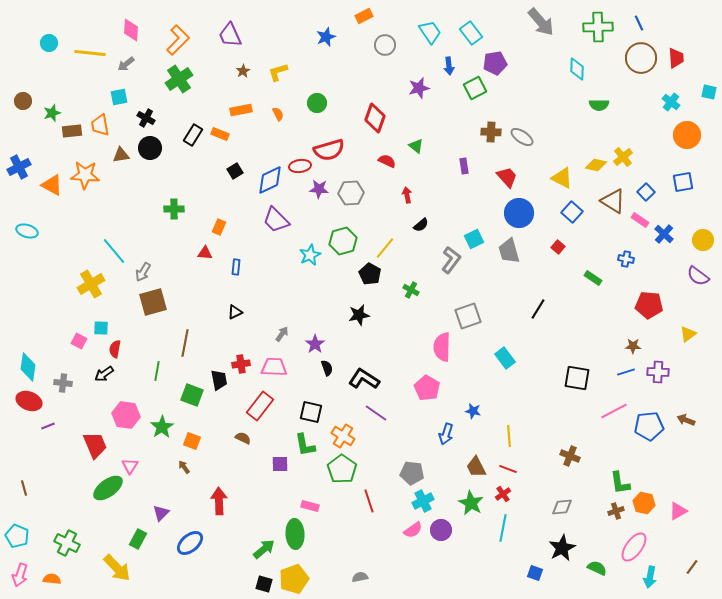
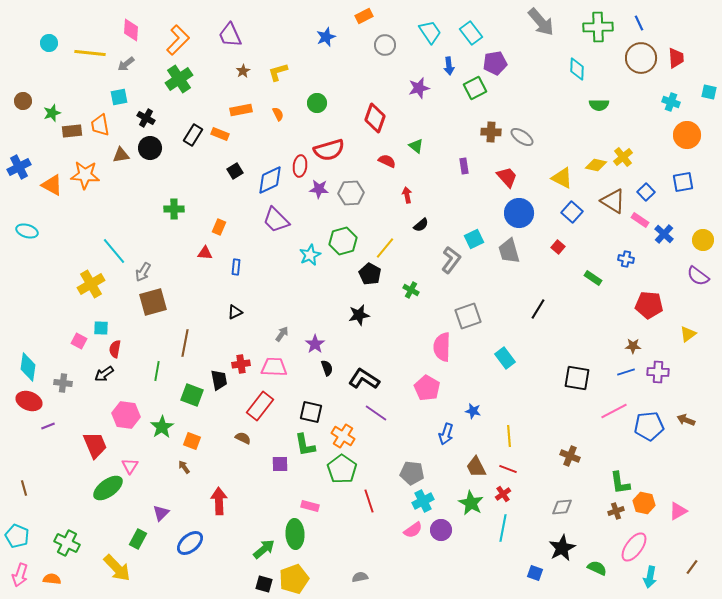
cyan cross at (671, 102): rotated 18 degrees counterclockwise
red ellipse at (300, 166): rotated 75 degrees counterclockwise
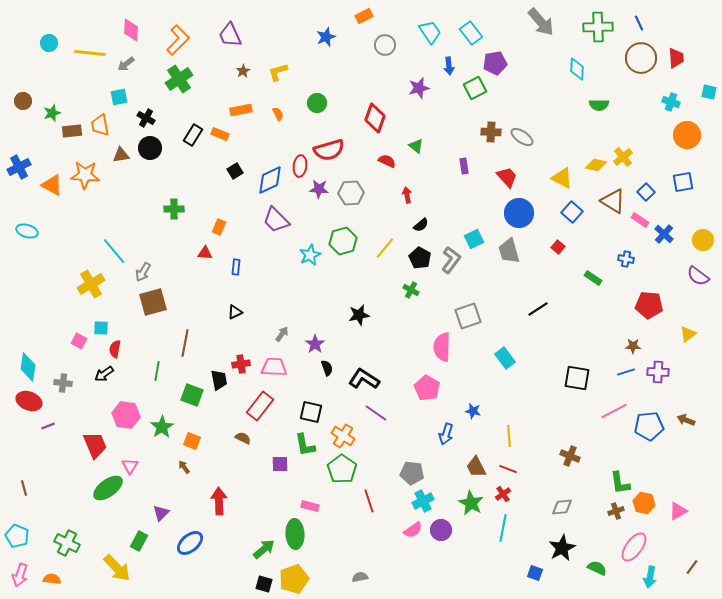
black pentagon at (370, 274): moved 50 px right, 16 px up
black line at (538, 309): rotated 25 degrees clockwise
green rectangle at (138, 539): moved 1 px right, 2 px down
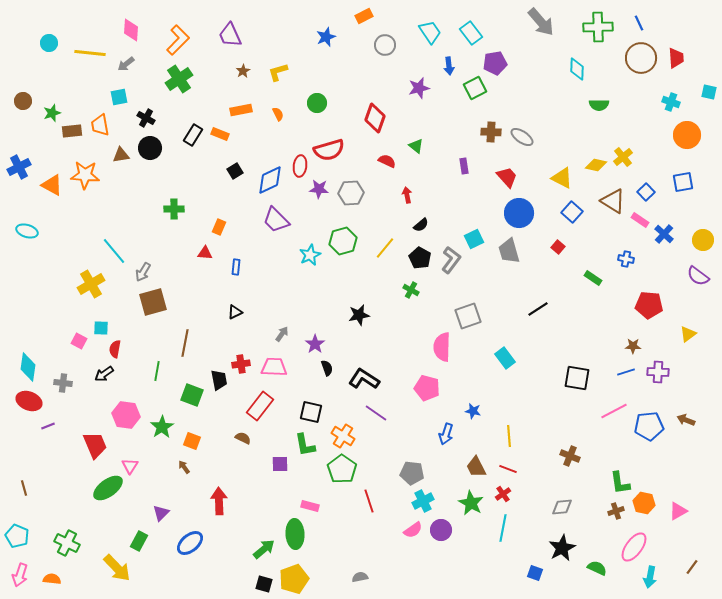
pink pentagon at (427, 388): rotated 15 degrees counterclockwise
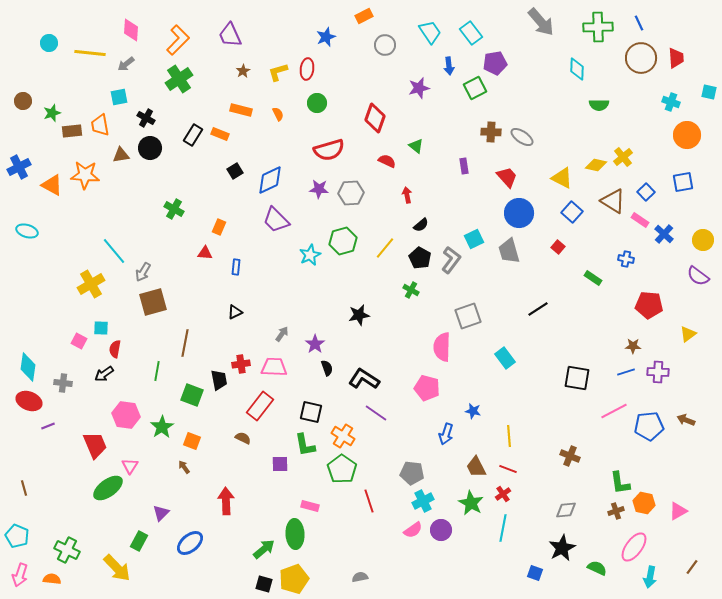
orange rectangle at (241, 110): rotated 25 degrees clockwise
red ellipse at (300, 166): moved 7 px right, 97 px up
green cross at (174, 209): rotated 30 degrees clockwise
red arrow at (219, 501): moved 7 px right
gray diamond at (562, 507): moved 4 px right, 3 px down
green cross at (67, 543): moved 7 px down
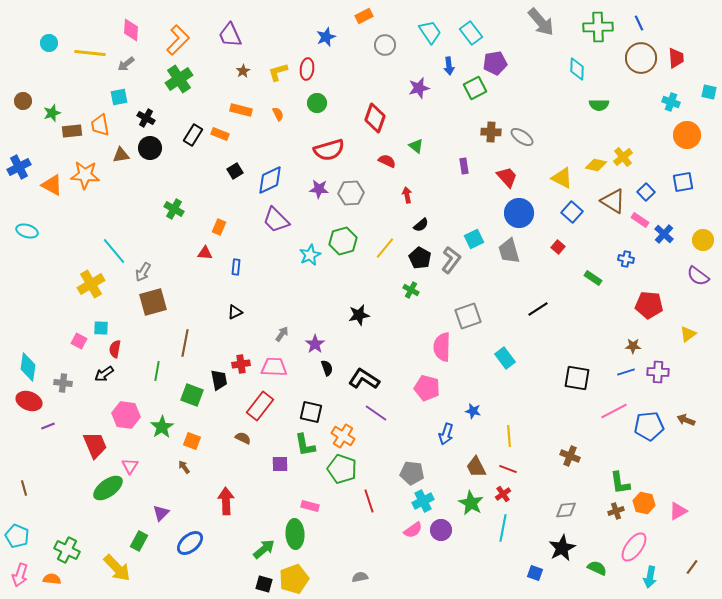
green pentagon at (342, 469): rotated 16 degrees counterclockwise
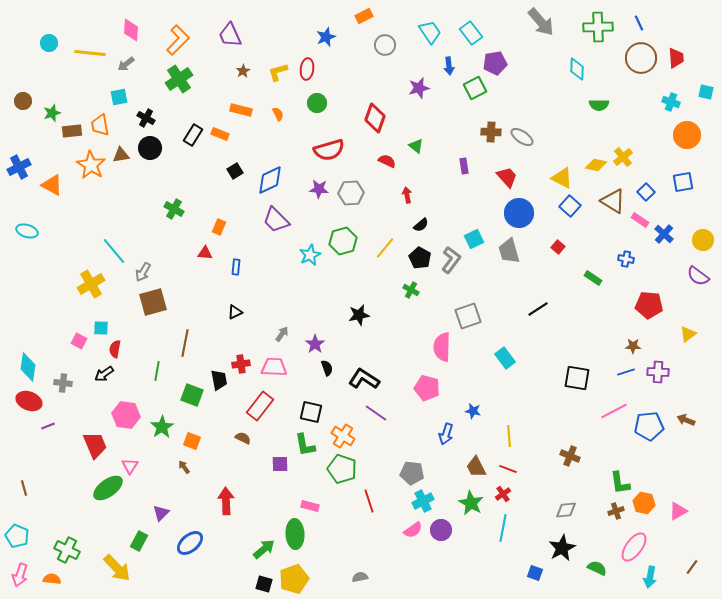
cyan square at (709, 92): moved 3 px left
orange star at (85, 175): moved 6 px right, 10 px up; rotated 28 degrees clockwise
blue square at (572, 212): moved 2 px left, 6 px up
